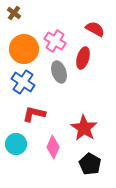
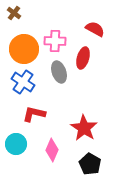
pink cross: rotated 30 degrees counterclockwise
pink diamond: moved 1 px left, 3 px down
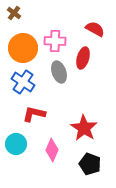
orange circle: moved 1 px left, 1 px up
black pentagon: rotated 10 degrees counterclockwise
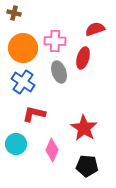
brown cross: rotated 24 degrees counterclockwise
red semicircle: rotated 48 degrees counterclockwise
black pentagon: moved 3 px left, 2 px down; rotated 15 degrees counterclockwise
